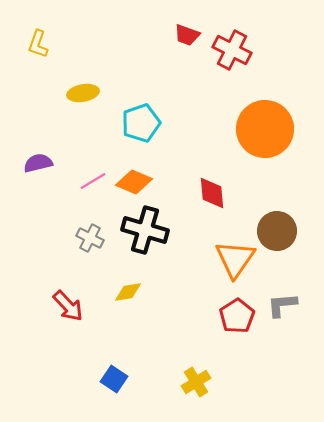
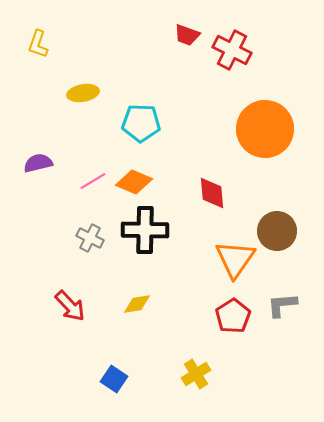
cyan pentagon: rotated 21 degrees clockwise
black cross: rotated 15 degrees counterclockwise
yellow diamond: moved 9 px right, 12 px down
red arrow: moved 2 px right
red pentagon: moved 4 px left
yellow cross: moved 8 px up
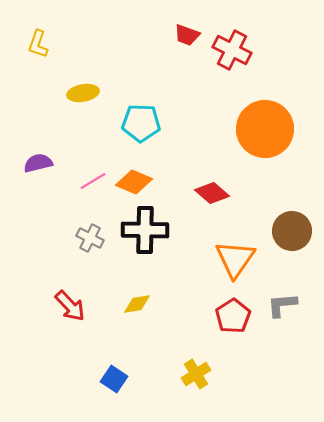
red diamond: rotated 44 degrees counterclockwise
brown circle: moved 15 px right
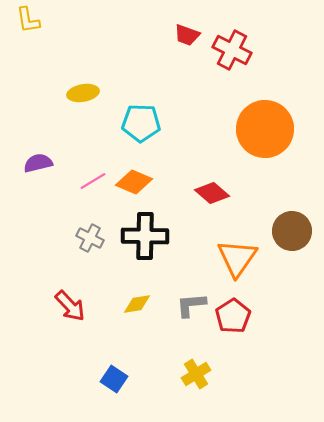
yellow L-shape: moved 10 px left, 24 px up; rotated 28 degrees counterclockwise
black cross: moved 6 px down
orange triangle: moved 2 px right, 1 px up
gray L-shape: moved 91 px left
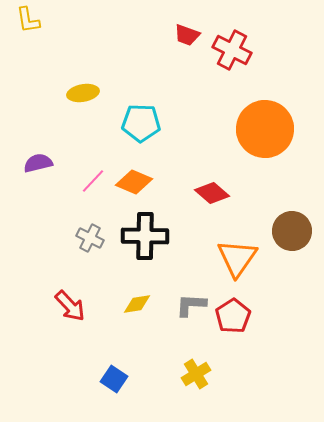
pink line: rotated 16 degrees counterclockwise
gray L-shape: rotated 8 degrees clockwise
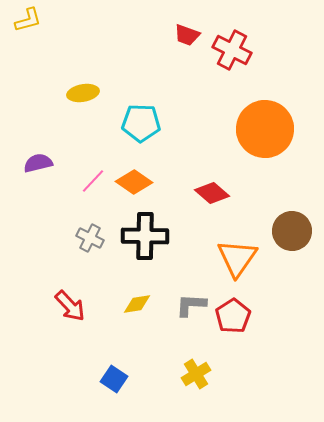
yellow L-shape: rotated 96 degrees counterclockwise
orange diamond: rotated 12 degrees clockwise
